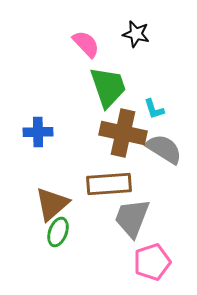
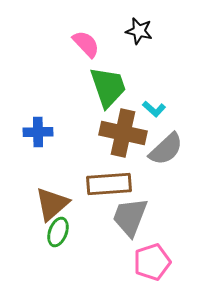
black star: moved 3 px right, 3 px up
cyan L-shape: rotated 30 degrees counterclockwise
gray semicircle: moved 2 px right; rotated 105 degrees clockwise
gray trapezoid: moved 2 px left, 1 px up
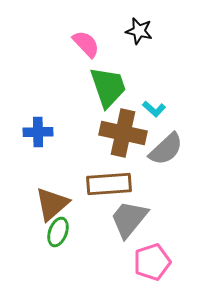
gray trapezoid: moved 1 px left, 2 px down; rotated 18 degrees clockwise
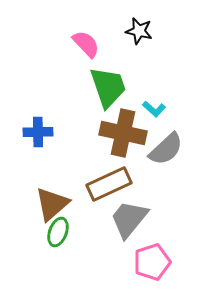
brown rectangle: rotated 21 degrees counterclockwise
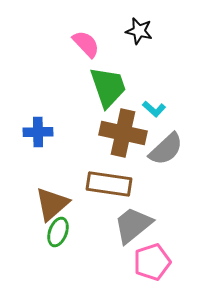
brown rectangle: rotated 33 degrees clockwise
gray trapezoid: moved 4 px right, 6 px down; rotated 12 degrees clockwise
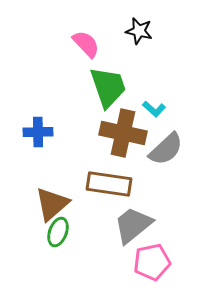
pink pentagon: rotated 6 degrees clockwise
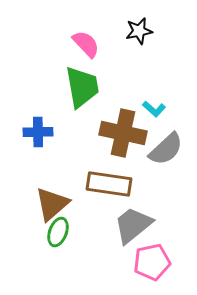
black star: rotated 24 degrees counterclockwise
green trapezoid: moved 26 px left; rotated 9 degrees clockwise
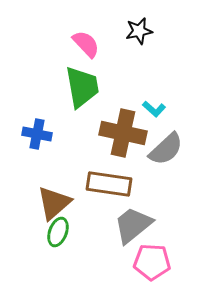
blue cross: moved 1 px left, 2 px down; rotated 12 degrees clockwise
brown triangle: moved 2 px right, 1 px up
pink pentagon: rotated 15 degrees clockwise
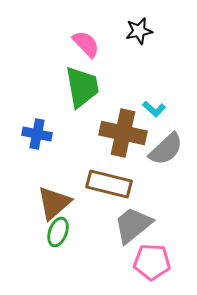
brown rectangle: rotated 6 degrees clockwise
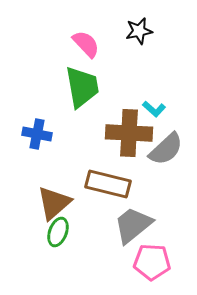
brown cross: moved 6 px right; rotated 9 degrees counterclockwise
brown rectangle: moved 1 px left
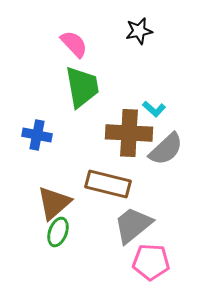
pink semicircle: moved 12 px left
blue cross: moved 1 px down
pink pentagon: moved 1 px left
